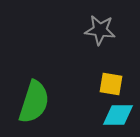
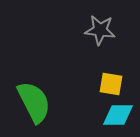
green semicircle: rotated 45 degrees counterclockwise
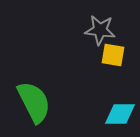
yellow square: moved 2 px right, 29 px up
cyan diamond: moved 2 px right, 1 px up
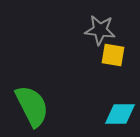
green semicircle: moved 2 px left, 4 px down
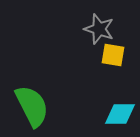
gray star: moved 1 px left, 1 px up; rotated 12 degrees clockwise
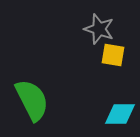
green semicircle: moved 6 px up
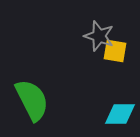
gray star: moved 7 px down
yellow square: moved 2 px right, 4 px up
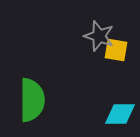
yellow square: moved 1 px right, 1 px up
green semicircle: rotated 27 degrees clockwise
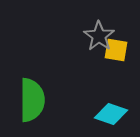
gray star: rotated 16 degrees clockwise
cyan diamond: moved 9 px left; rotated 20 degrees clockwise
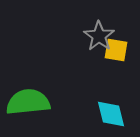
green semicircle: moved 4 px left, 2 px down; rotated 96 degrees counterclockwise
cyan diamond: rotated 56 degrees clockwise
